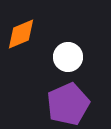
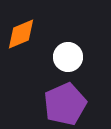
purple pentagon: moved 3 px left
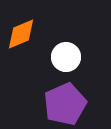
white circle: moved 2 px left
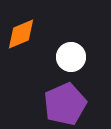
white circle: moved 5 px right
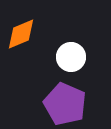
purple pentagon: rotated 24 degrees counterclockwise
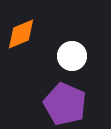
white circle: moved 1 px right, 1 px up
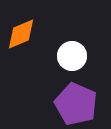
purple pentagon: moved 11 px right
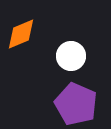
white circle: moved 1 px left
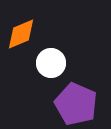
white circle: moved 20 px left, 7 px down
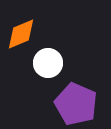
white circle: moved 3 px left
